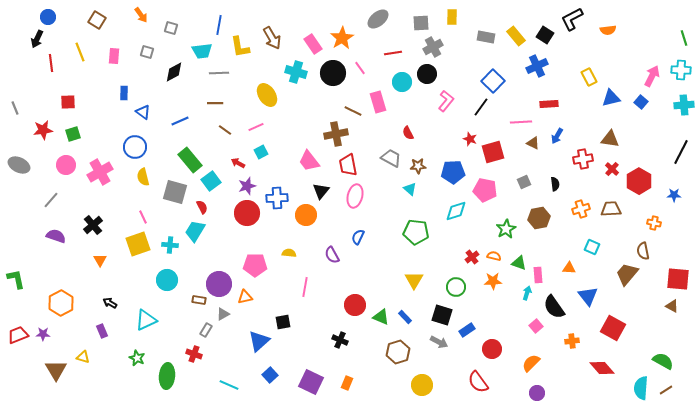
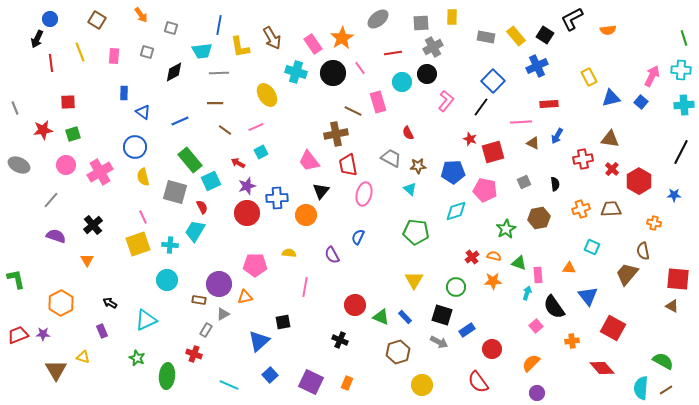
blue circle at (48, 17): moved 2 px right, 2 px down
cyan square at (211, 181): rotated 12 degrees clockwise
pink ellipse at (355, 196): moved 9 px right, 2 px up
orange triangle at (100, 260): moved 13 px left
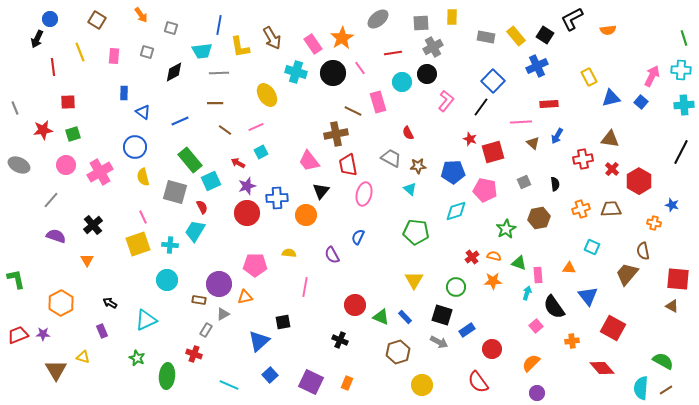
red line at (51, 63): moved 2 px right, 4 px down
brown triangle at (533, 143): rotated 16 degrees clockwise
blue star at (674, 195): moved 2 px left, 10 px down; rotated 16 degrees clockwise
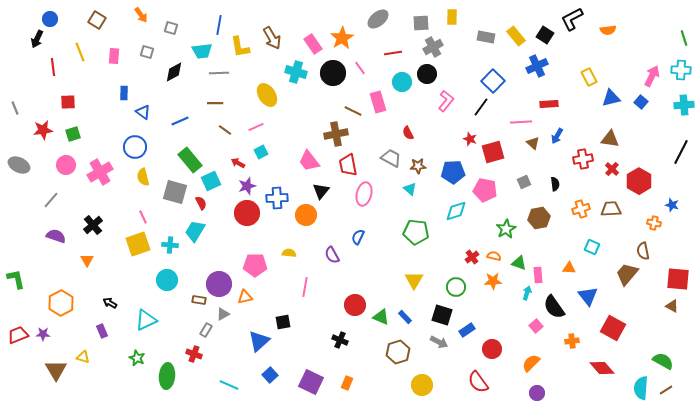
red semicircle at (202, 207): moved 1 px left, 4 px up
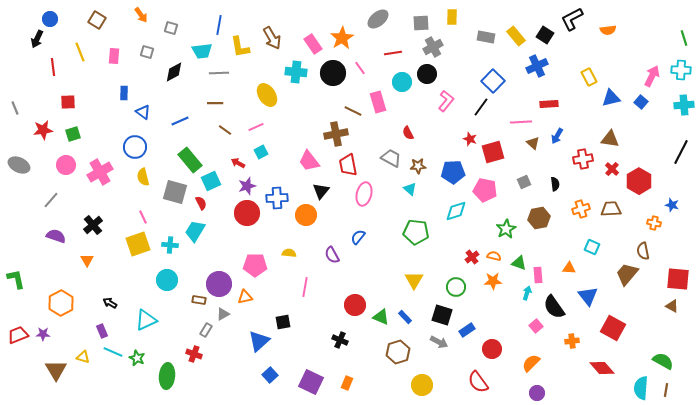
cyan cross at (296, 72): rotated 10 degrees counterclockwise
blue semicircle at (358, 237): rotated 14 degrees clockwise
cyan line at (229, 385): moved 116 px left, 33 px up
brown line at (666, 390): rotated 48 degrees counterclockwise
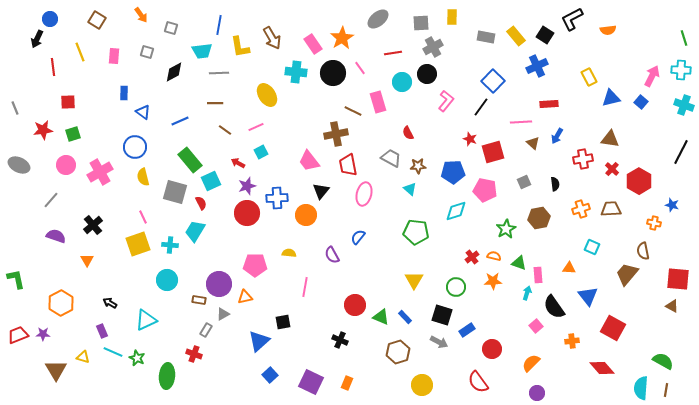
cyan cross at (684, 105): rotated 24 degrees clockwise
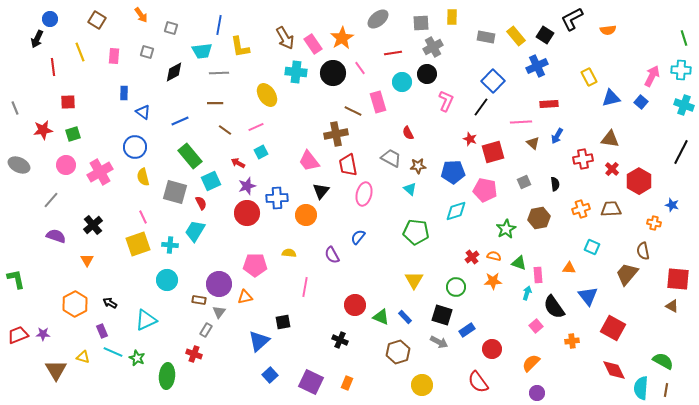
brown arrow at (272, 38): moved 13 px right
pink L-shape at (446, 101): rotated 15 degrees counterclockwise
green rectangle at (190, 160): moved 4 px up
orange hexagon at (61, 303): moved 14 px right, 1 px down
gray triangle at (223, 314): moved 4 px left, 2 px up; rotated 24 degrees counterclockwise
red diamond at (602, 368): moved 12 px right, 2 px down; rotated 15 degrees clockwise
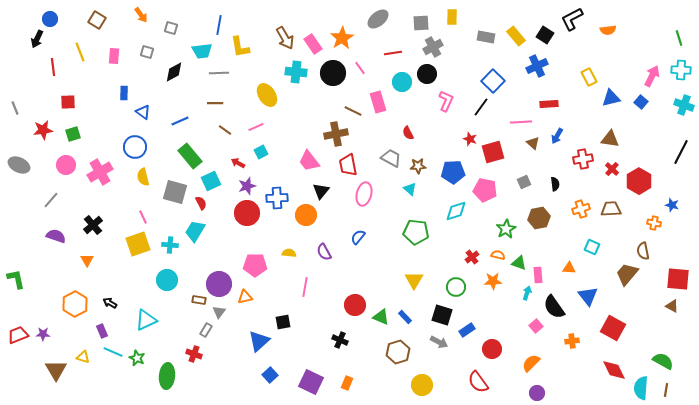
green line at (684, 38): moved 5 px left
purple semicircle at (332, 255): moved 8 px left, 3 px up
orange semicircle at (494, 256): moved 4 px right, 1 px up
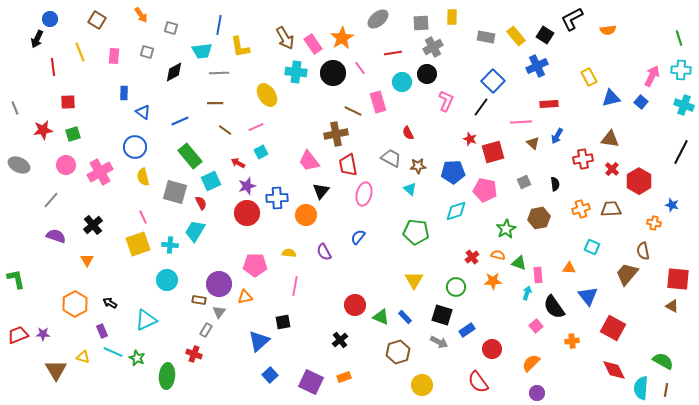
pink line at (305, 287): moved 10 px left, 1 px up
black cross at (340, 340): rotated 28 degrees clockwise
orange rectangle at (347, 383): moved 3 px left, 6 px up; rotated 48 degrees clockwise
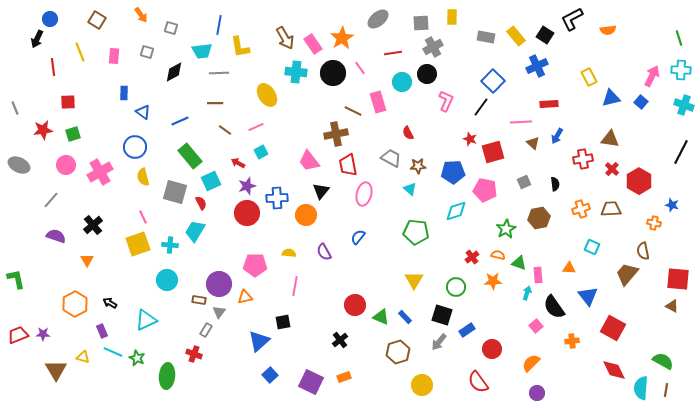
gray arrow at (439, 342): rotated 102 degrees clockwise
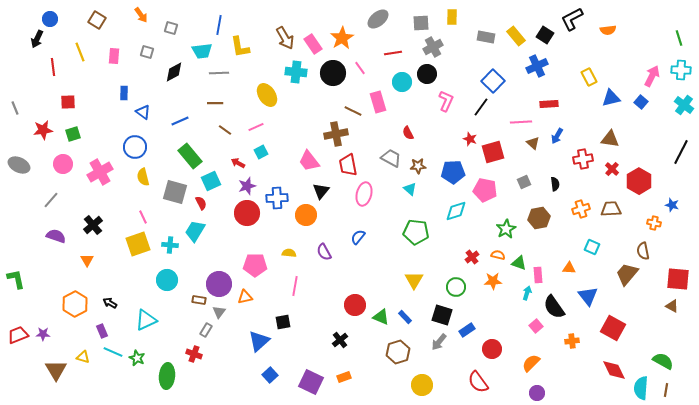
cyan cross at (684, 105): rotated 18 degrees clockwise
pink circle at (66, 165): moved 3 px left, 1 px up
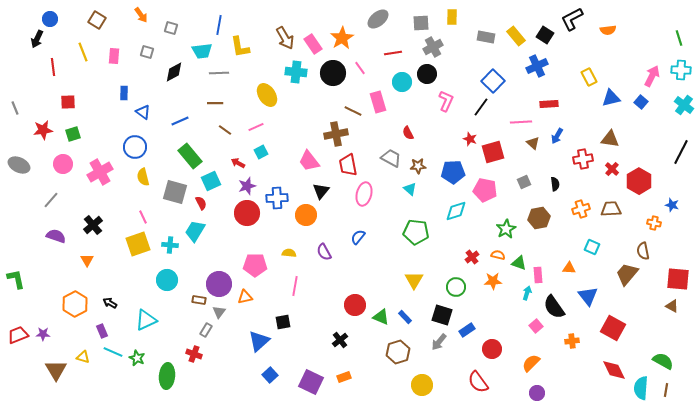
yellow line at (80, 52): moved 3 px right
